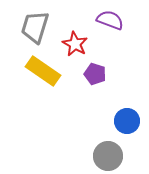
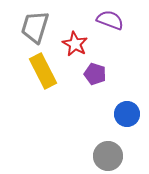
yellow rectangle: rotated 28 degrees clockwise
blue circle: moved 7 px up
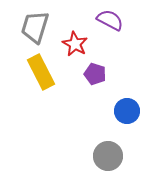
purple semicircle: rotated 8 degrees clockwise
yellow rectangle: moved 2 px left, 1 px down
blue circle: moved 3 px up
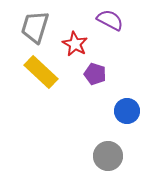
yellow rectangle: rotated 20 degrees counterclockwise
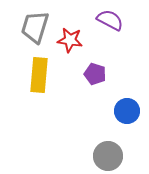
red star: moved 5 px left, 4 px up; rotated 20 degrees counterclockwise
yellow rectangle: moved 2 px left, 3 px down; rotated 52 degrees clockwise
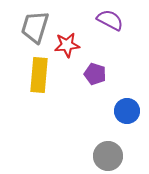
red star: moved 3 px left, 5 px down; rotated 15 degrees counterclockwise
